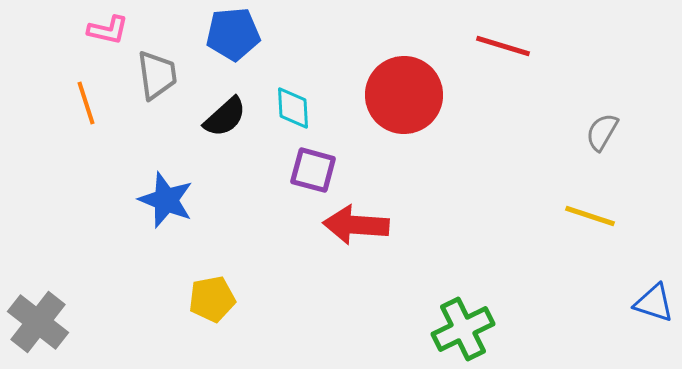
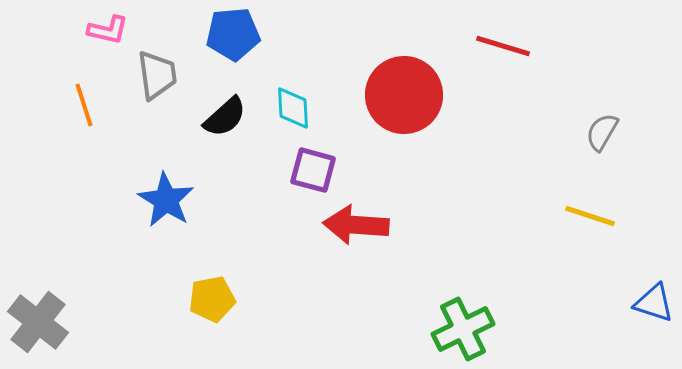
orange line: moved 2 px left, 2 px down
blue star: rotated 10 degrees clockwise
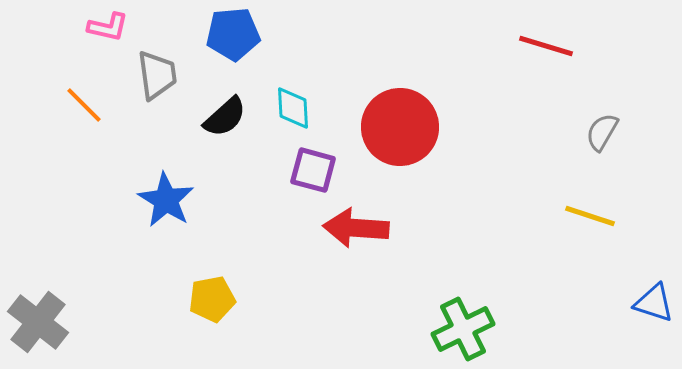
pink L-shape: moved 3 px up
red line: moved 43 px right
red circle: moved 4 px left, 32 px down
orange line: rotated 27 degrees counterclockwise
red arrow: moved 3 px down
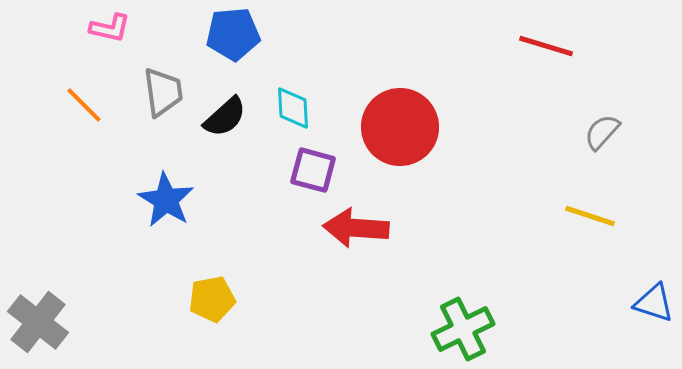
pink L-shape: moved 2 px right, 1 px down
gray trapezoid: moved 6 px right, 17 px down
gray semicircle: rotated 12 degrees clockwise
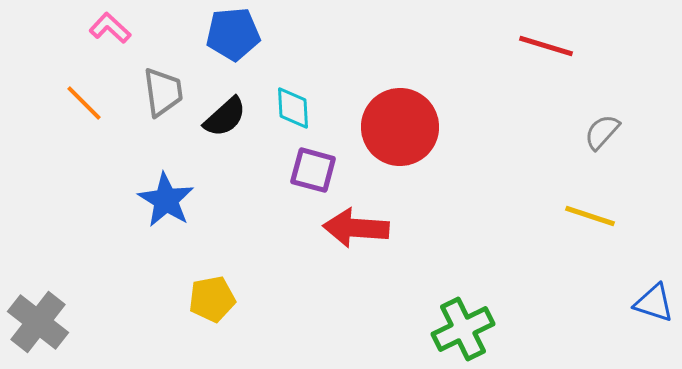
pink L-shape: rotated 150 degrees counterclockwise
orange line: moved 2 px up
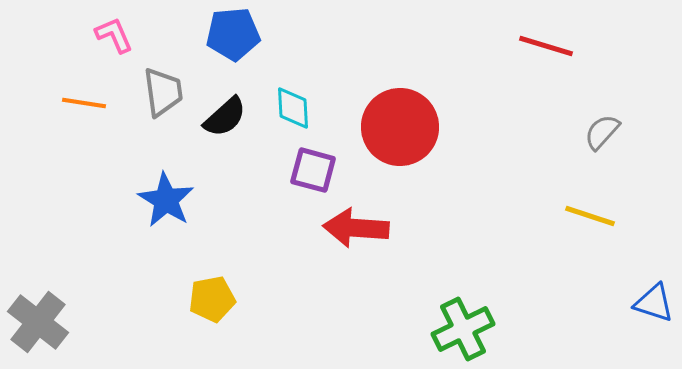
pink L-shape: moved 4 px right, 7 px down; rotated 24 degrees clockwise
orange line: rotated 36 degrees counterclockwise
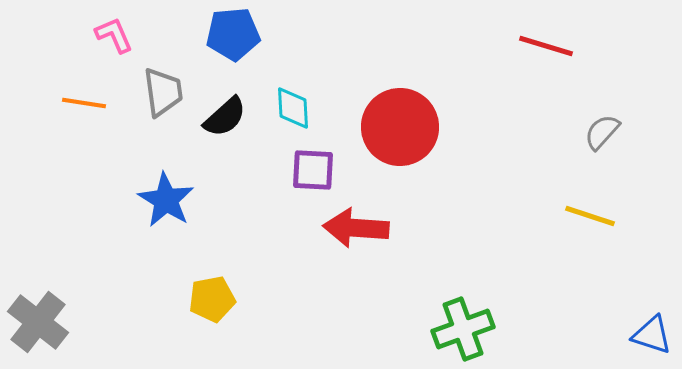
purple square: rotated 12 degrees counterclockwise
blue triangle: moved 2 px left, 32 px down
green cross: rotated 6 degrees clockwise
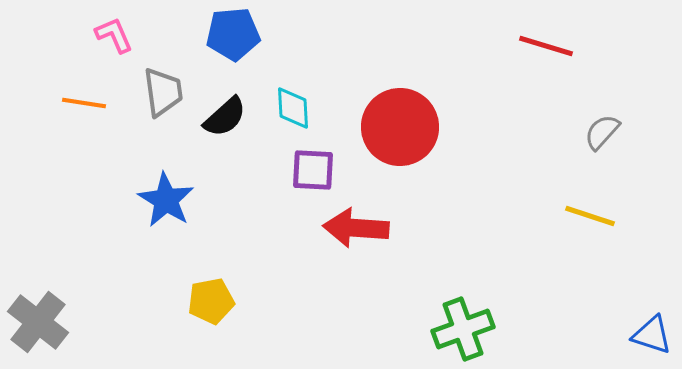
yellow pentagon: moved 1 px left, 2 px down
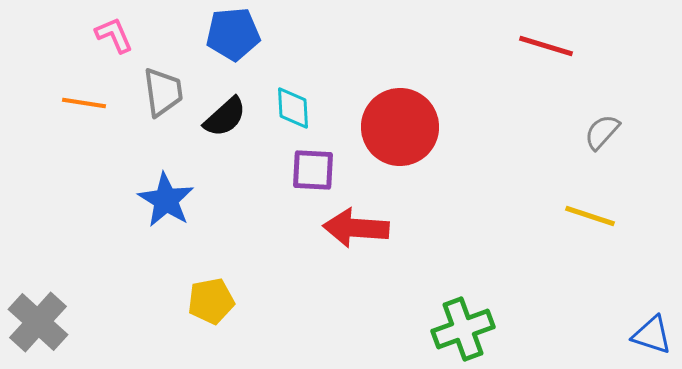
gray cross: rotated 4 degrees clockwise
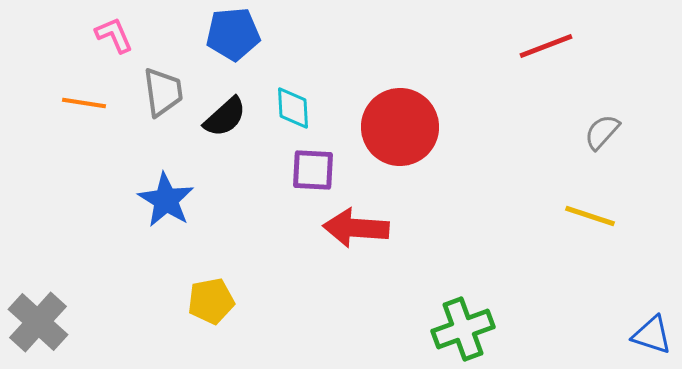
red line: rotated 38 degrees counterclockwise
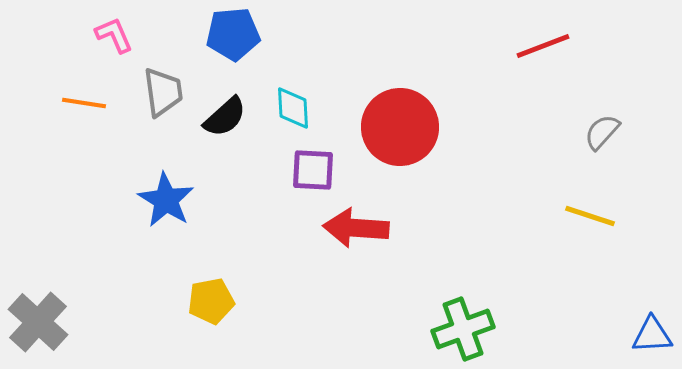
red line: moved 3 px left
blue triangle: rotated 21 degrees counterclockwise
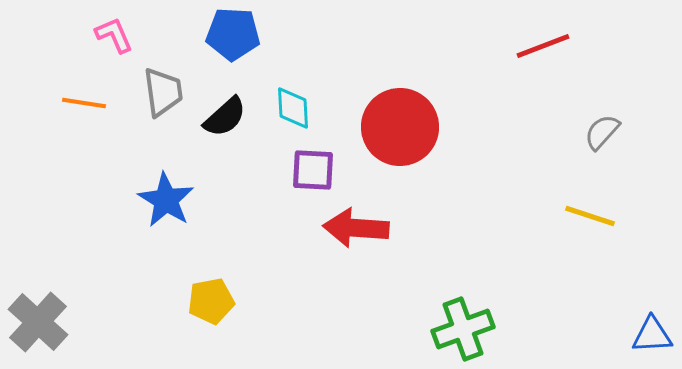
blue pentagon: rotated 8 degrees clockwise
